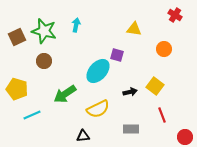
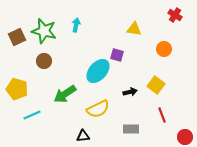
yellow square: moved 1 px right, 1 px up
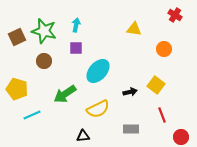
purple square: moved 41 px left, 7 px up; rotated 16 degrees counterclockwise
red circle: moved 4 px left
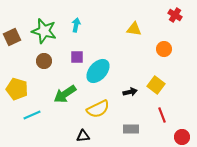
brown square: moved 5 px left
purple square: moved 1 px right, 9 px down
red circle: moved 1 px right
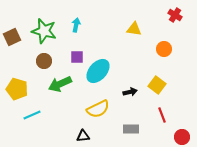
yellow square: moved 1 px right
green arrow: moved 5 px left, 10 px up; rotated 10 degrees clockwise
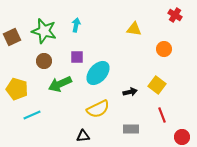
cyan ellipse: moved 2 px down
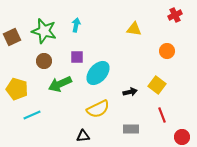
red cross: rotated 32 degrees clockwise
orange circle: moved 3 px right, 2 px down
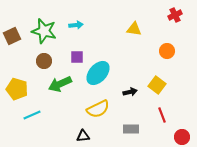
cyan arrow: rotated 72 degrees clockwise
brown square: moved 1 px up
